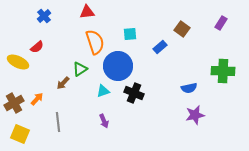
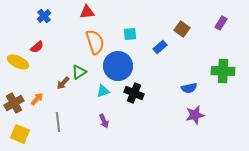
green triangle: moved 1 px left, 3 px down
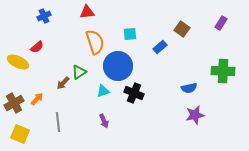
blue cross: rotated 16 degrees clockwise
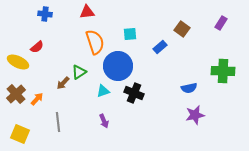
blue cross: moved 1 px right, 2 px up; rotated 32 degrees clockwise
brown cross: moved 2 px right, 9 px up; rotated 12 degrees counterclockwise
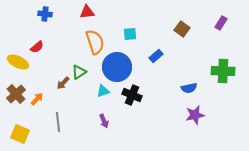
blue rectangle: moved 4 px left, 9 px down
blue circle: moved 1 px left, 1 px down
black cross: moved 2 px left, 2 px down
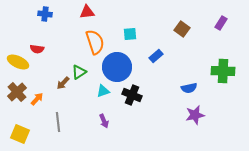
red semicircle: moved 2 px down; rotated 48 degrees clockwise
brown cross: moved 1 px right, 2 px up
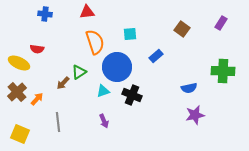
yellow ellipse: moved 1 px right, 1 px down
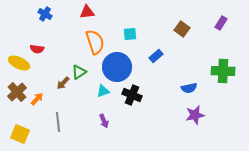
blue cross: rotated 24 degrees clockwise
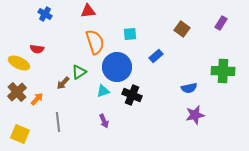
red triangle: moved 1 px right, 1 px up
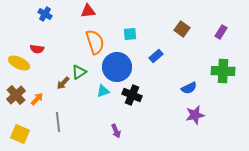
purple rectangle: moved 9 px down
blue semicircle: rotated 14 degrees counterclockwise
brown cross: moved 1 px left, 3 px down
purple arrow: moved 12 px right, 10 px down
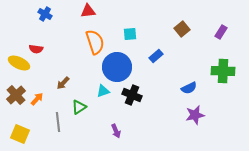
brown square: rotated 14 degrees clockwise
red semicircle: moved 1 px left
green triangle: moved 35 px down
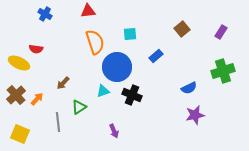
green cross: rotated 20 degrees counterclockwise
purple arrow: moved 2 px left
